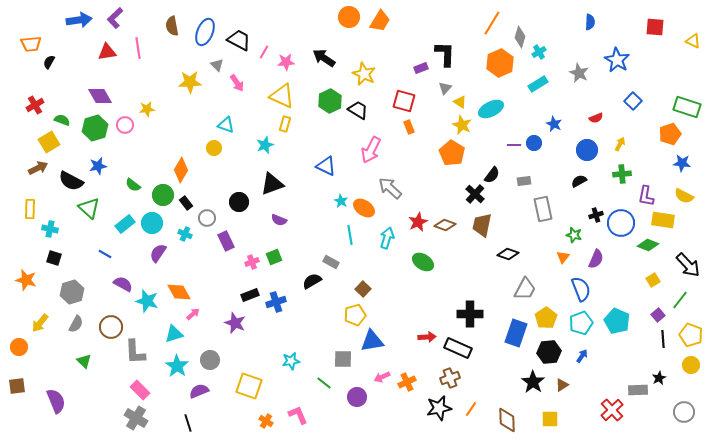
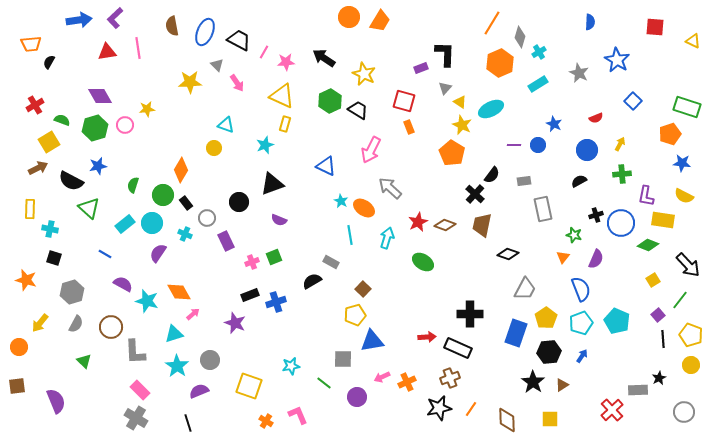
blue circle at (534, 143): moved 4 px right, 2 px down
green semicircle at (133, 185): rotated 70 degrees clockwise
cyan star at (291, 361): moved 5 px down
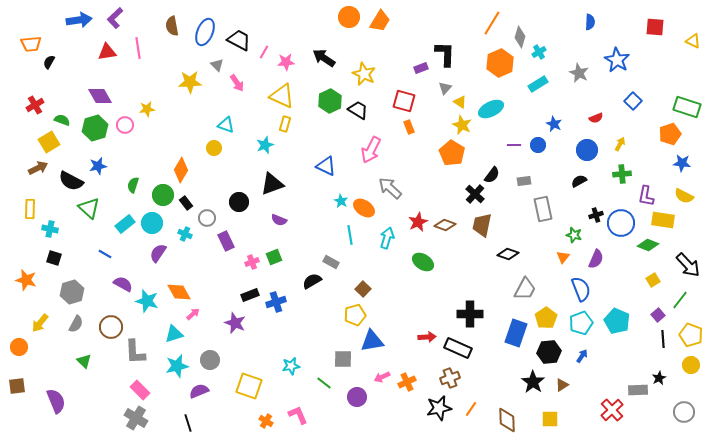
cyan star at (177, 366): rotated 25 degrees clockwise
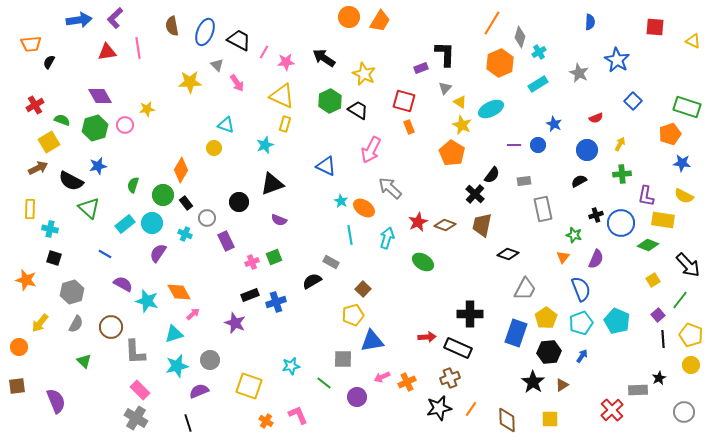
yellow pentagon at (355, 315): moved 2 px left
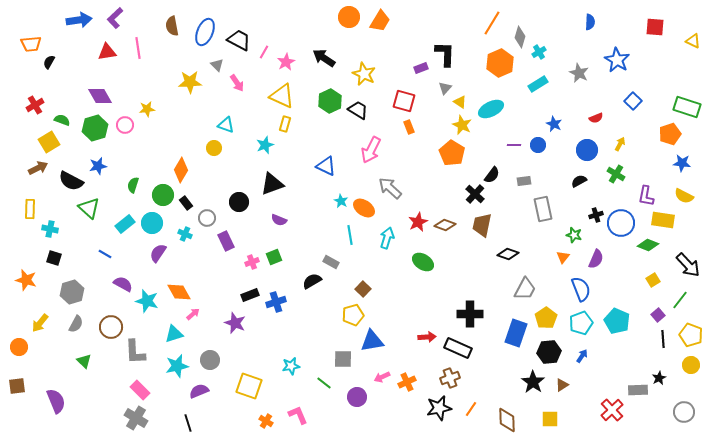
pink star at (286, 62): rotated 24 degrees counterclockwise
green cross at (622, 174): moved 6 px left; rotated 36 degrees clockwise
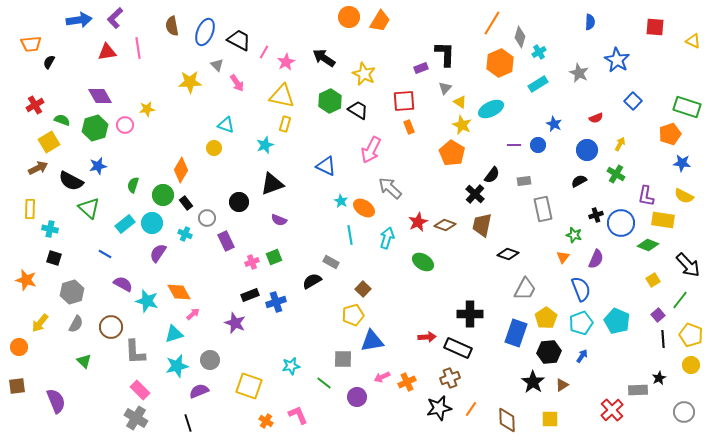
yellow triangle at (282, 96): rotated 12 degrees counterclockwise
red square at (404, 101): rotated 20 degrees counterclockwise
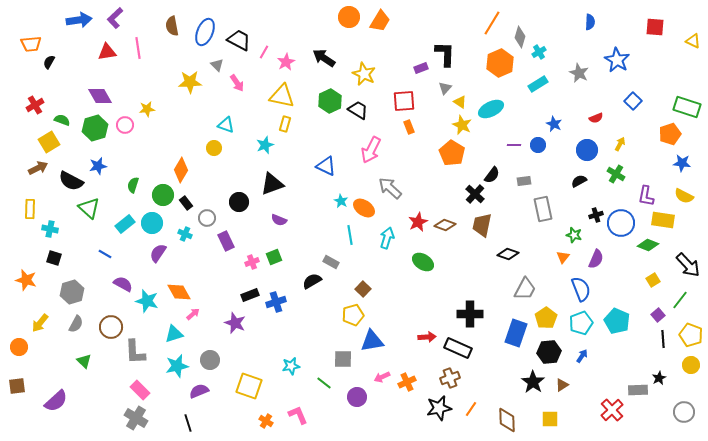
purple semicircle at (56, 401): rotated 70 degrees clockwise
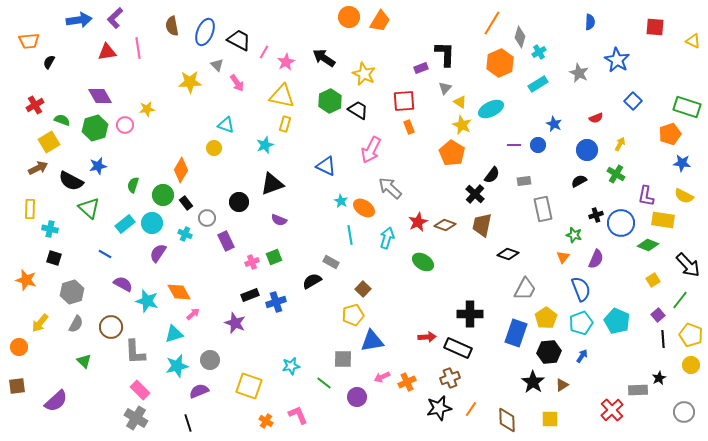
orange trapezoid at (31, 44): moved 2 px left, 3 px up
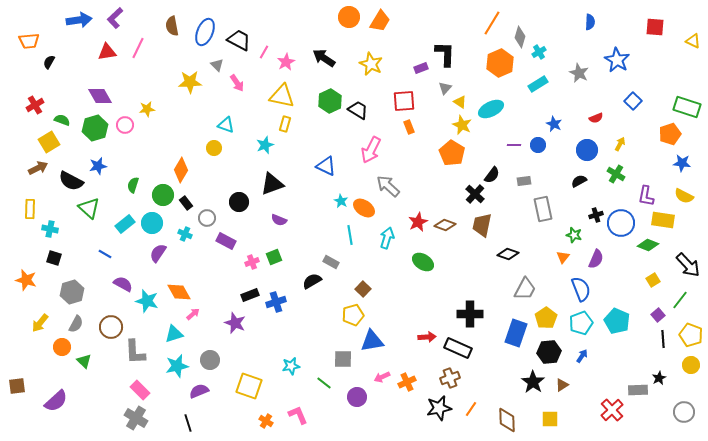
pink line at (138, 48): rotated 35 degrees clockwise
yellow star at (364, 74): moved 7 px right, 10 px up
gray arrow at (390, 188): moved 2 px left, 2 px up
purple rectangle at (226, 241): rotated 36 degrees counterclockwise
orange circle at (19, 347): moved 43 px right
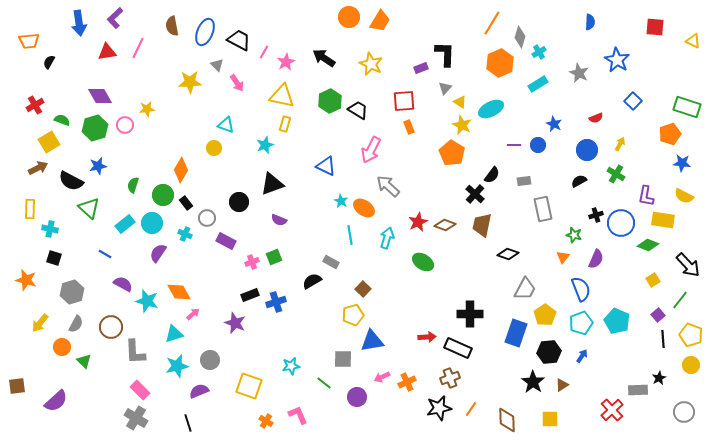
blue arrow at (79, 20): moved 3 px down; rotated 90 degrees clockwise
yellow pentagon at (546, 318): moved 1 px left, 3 px up
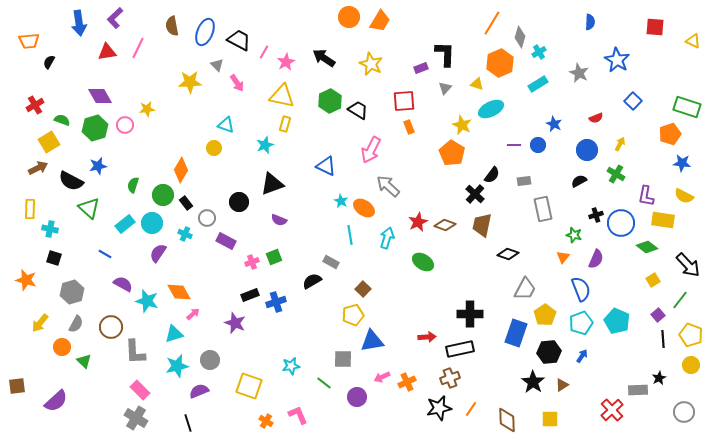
yellow triangle at (460, 102): moved 17 px right, 18 px up; rotated 16 degrees counterclockwise
green diamond at (648, 245): moved 1 px left, 2 px down; rotated 15 degrees clockwise
black rectangle at (458, 348): moved 2 px right, 1 px down; rotated 36 degrees counterclockwise
